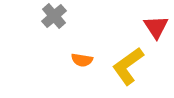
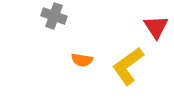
gray cross: rotated 30 degrees counterclockwise
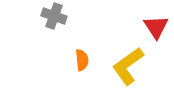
orange semicircle: rotated 105 degrees counterclockwise
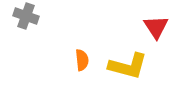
gray cross: moved 28 px left
yellow L-shape: rotated 129 degrees counterclockwise
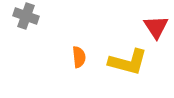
orange semicircle: moved 3 px left, 3 px up
yellow L-shape: moved 4 px up
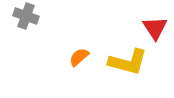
red triangle: moved 1 px left, 1 px down
orange semicircle: rotated 125 degrees counterclockwise
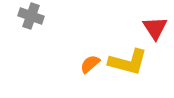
gray cross: moved 5 px right
orange semicircle: moved 11 px right, 7 px down
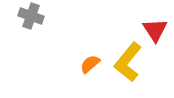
red triangle: moved 2 px down
yellow L-shape: rotated 114 degrees clockwise
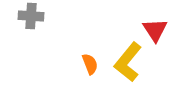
gray cross: rotated 15 degrees counterclockwise
orange semicircle: rotated 110 degrees clockwise
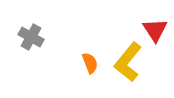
gray cross: moved 21 px down; rotated 25 degrees clockwise
orange semicircle: moved 1 px up
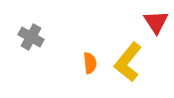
red triangle: moved 1 px right, 8 px up
orange semicircle: rotated 15 degrees clockwise
